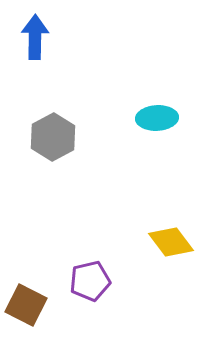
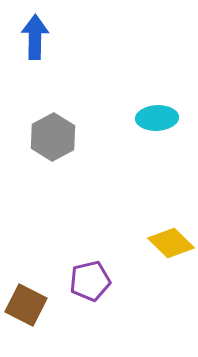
yellow diamond: moved 1 px down; rotated 9 degrees counterclockwise
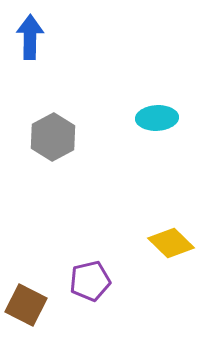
blue arrow: moved 5 px left
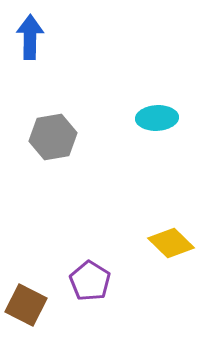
gray hexagon: rotated 18 degrees clockwise
purple pentagon: rotated 27 degrees counterclockwise
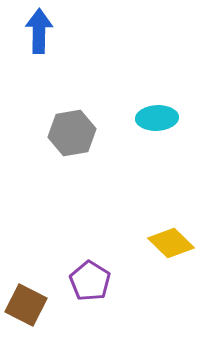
blue arrow: moved 9 px right, 6 px up
gray hexagon: moved 19 px right, 4 px up
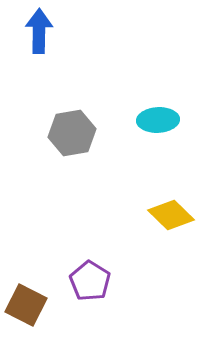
cyan ellipse: moved 1 px right, 2 px down
yellow diamond: moved 28 px up
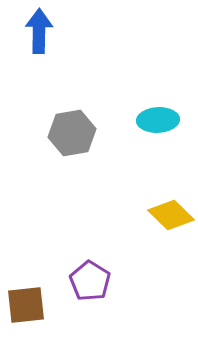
brown square: rotated 33 degrees counterclockwise
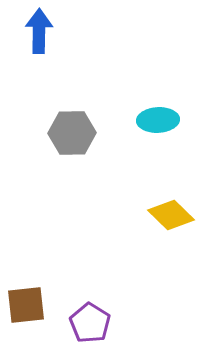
gray hexagon: rotated 9 degrees clockwise
purple pentagon: moved 42 px down
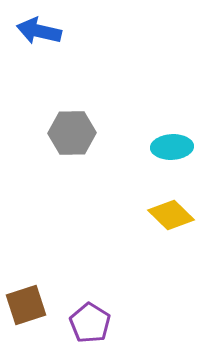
blue arrow: rotated 78 degrees counterclockwise
cyan ellipse: moved 14 px right, 27 px down
brown square: rotated 12 degrees counterclockwise
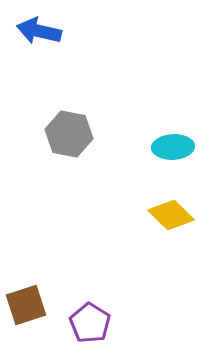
gray hexagon: moved 3 px left, 1 px down; rotated 12 degrees clockwise
cyan ellipse: moved 1 px right
